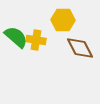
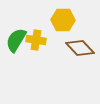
green semicircle: moved 3 px down; rotated 100 degrees counterclockwise
brown diamond: rotated 16 degrees counterclockwise
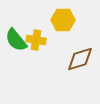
green semicircle: rotated 70 degrees counterclockwise
brown diamond: moved 11 px down; rotated 64 degrees counterclockwise
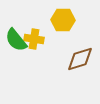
yellow cross: moved 2 px left, 1 px up
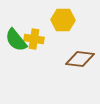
brown diamond: rotated 24 degrees clockwise
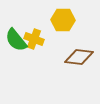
yellow cross: rotated 12 degrees clockwise
brown diamond: moved 1 px left, 2 px up
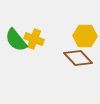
yellow hexagon: moved 22 px right, 16 px down
brown diamond: moved 1 px left, 1 px down; rotated 40 degrees clockwise
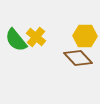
yellow cross: moved 2 px right, 2 px up; rotated 18 degrees clockwise
